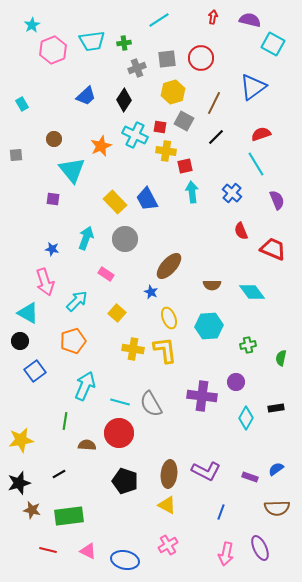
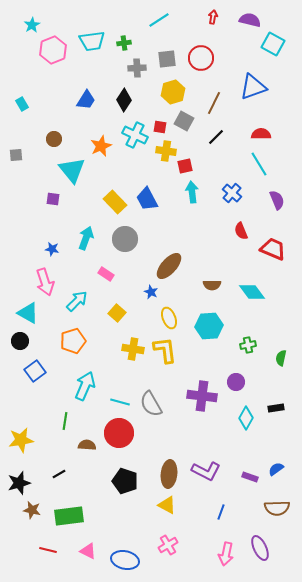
gray cross at (137, 68): rotated 18 degrees clockwise
blue triangle at (253, 87): rotated 16 degrees clockwise
blue trapezoid at (86, 96): moved 4 px down; rotated 15 degrees counterclockwise
red semicircle at (261, 134): rotated 18 degrees clockwise
cyan line at (256, 164): moved 3 px right
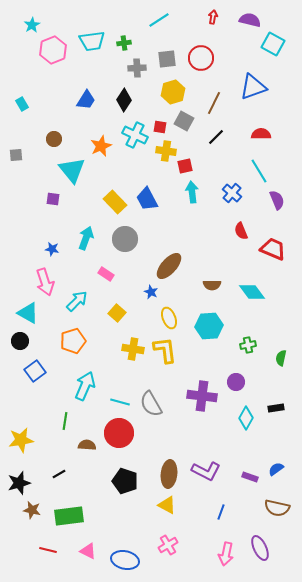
cyan line at (259, 164): moved 7 px down
brown semicircle at (277, 508): rotated 15 degrees clockwise
